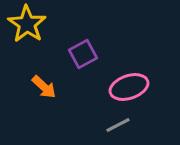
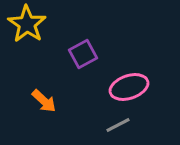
orange arrow: moved 14 px down
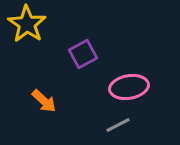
pink ellipse: rotated 9 degrees clockwise
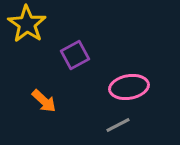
purple square: moved 8 px left, 1 px down
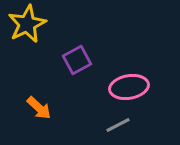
yellow star: rotated 12 degrees clockwise
purple square: moved 2 px right, 5 px down
orange arrow: moved 5 px left, 7 px down
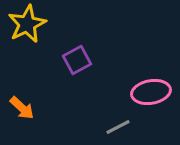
pink ellipse: moved 22 px right, 5 px down
orange arrow: moved 17 px left
gray line: moved 2 px down
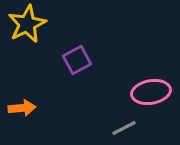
orange arrow: rotated 48 degrees counterclockwise
gray line: moved 6 px right, 1 px down
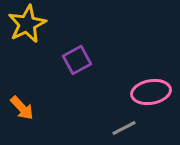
orange arrow: rotated 52 degrees clockwise
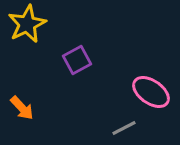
pink ellipse: rotated 45 degrees clockwise
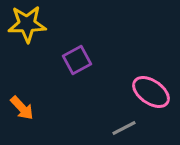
yellow star: rotated 24 degrees clockwise
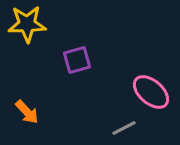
purple square: rotated 12 degrees clockwise
pink ellipse: rotated 6 degrees clockwise
orange arrow: moved 5 px right, 4 px down
